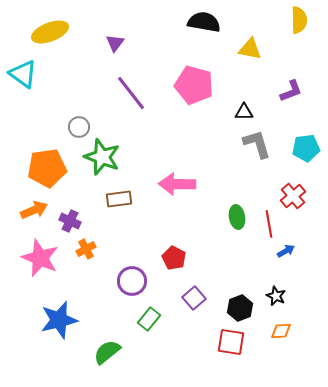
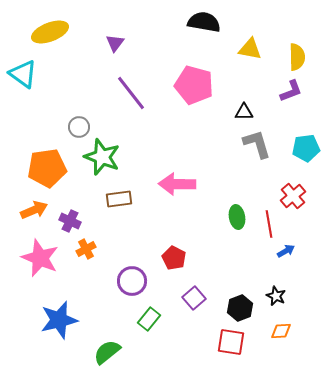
yellow semicircle: moved 2 px left, 37 px down
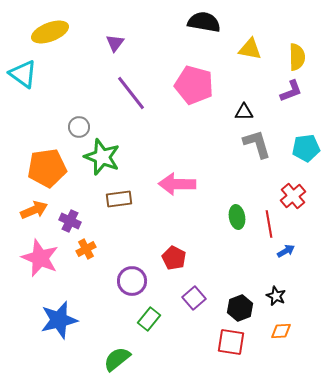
green semicircle: moved 10 px right, 7 px down
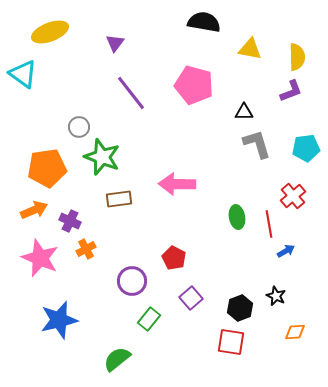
purple square: moved 3 px left
orange diamond: moved 14 px right, 1 px down
